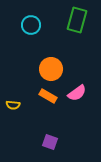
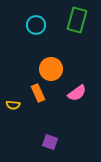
cyan circle: moved 5 px right
orange rectangle: moved 10 px left, 3 px up; rotated 36 degrees clockwise
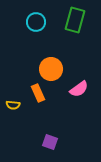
green rectangle: moved 2 px left
cyan circle: moved 3 px up
pink semicircle: moved 2 px right, 4 px up
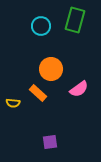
cyan circle: moved 5 px right, 4 px down
orange rectangle: rotated 24 degrees counterclockwise
yellow semicircle: moved 2 px up
purple square: rotated 28 degrees counterclockwise
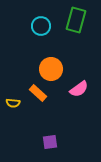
green rectangle: moved 1 px right
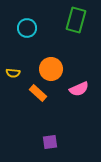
cyan circle: moved 14 px left, 2 px down
pink semicircle: rotated 12 degrees clockwise
yellow semicircle: moved 30 px up
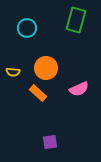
orange circle: moved 5 px left, 1 px up
yellow semicircle: moved 1 px up
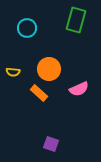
orange circle: moved 3 px right, 1 px down
orange rectangle: moved 1 px right
purple square: moved 1 px right, 2 px down; rotated 28 degrees clockwise
